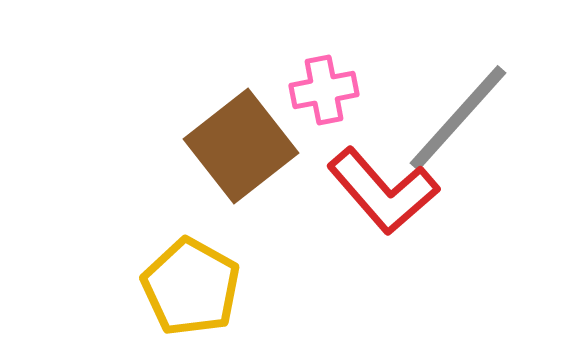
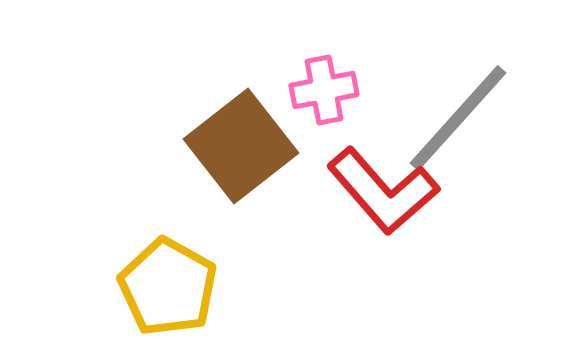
yellow pentagon: moved 23 px left
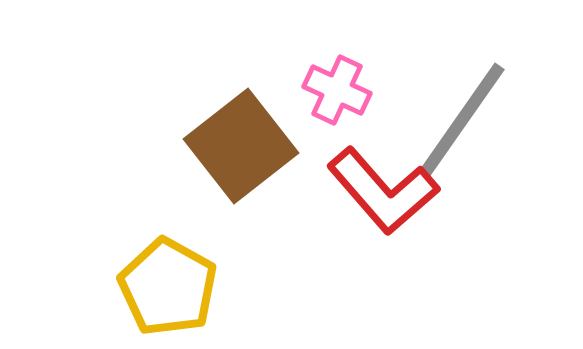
pink cross: moved 13 px right; rotated 36 degrees clockwise
gray line: moved 4 px right, 2 px down; rotated 7 degrees counterclockwise
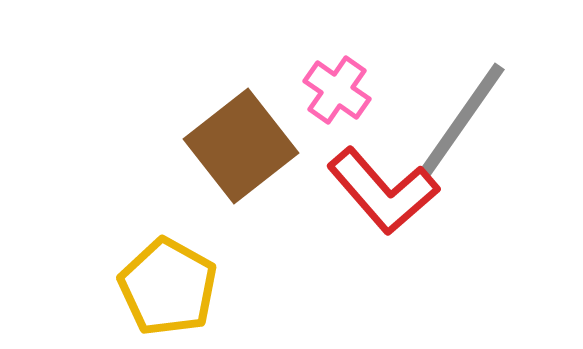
pink cross: rotated 10 degrees clockwise
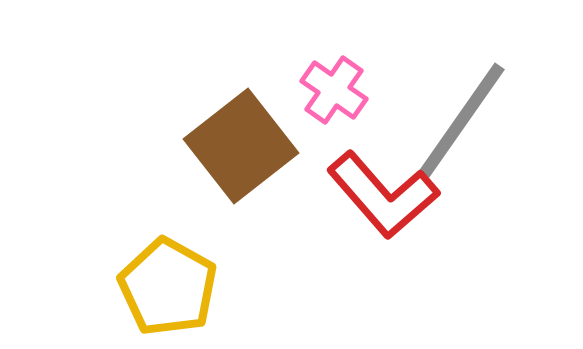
pink cross: moved 3 px left
red L-shape: moved 4 px down
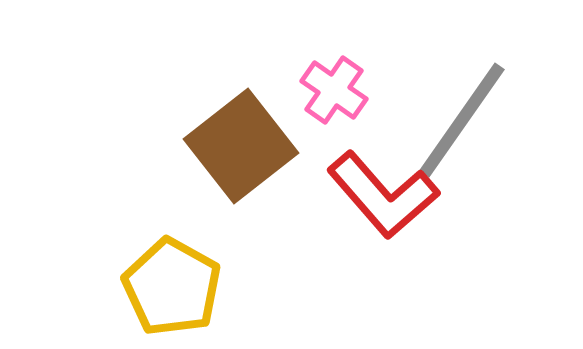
yellow pentagon: moved 4 px right
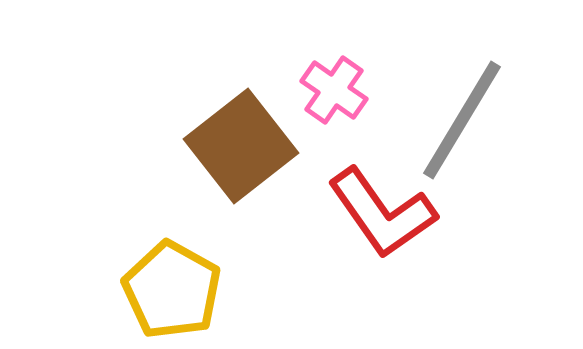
gray line: rotated 4 degrees counterclockwise
red L-shape: moved 1 px left, 18 px down; rotated 6 degrees clockwise
yellow pentagon: moved 3 px down
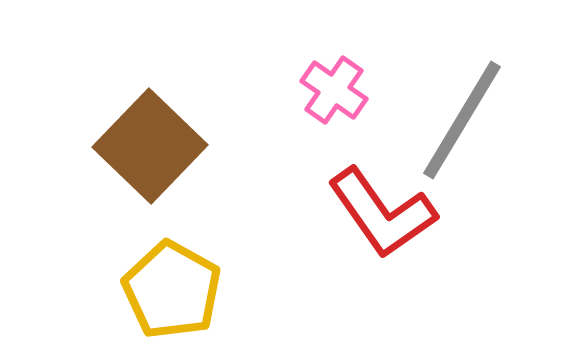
brown square: moved 91 px left; rotated 8 degrees counterclockwise
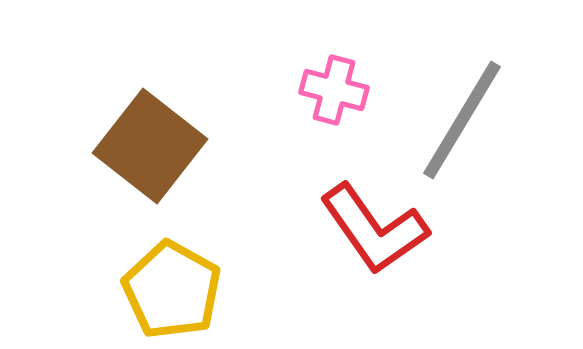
pink cross: rotated 20 degrees counterclockwise
brown square: rotated 6 degrees counterclockwise
red L-shape: moved 8 px left, 16 px down
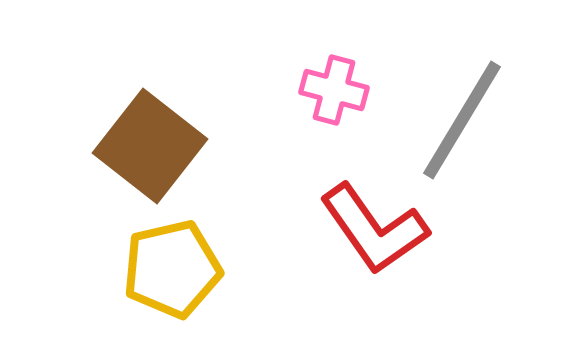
yellow pentagon: moved 21 px up; rotated 30 degrees clockwise
